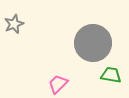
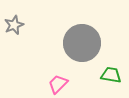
gray star: moved 1 px down
gray circle: moved 11 px left
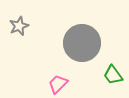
gray star: moved 5 px right, 1 px down
green trapezoid: moved 2 px right; rotated 135 degrees counterclockwise
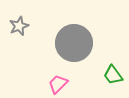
gray circle: moved 8 px left
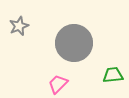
green trapezoid: rotated 120 degrees clockwise
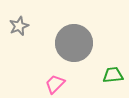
pink trapezoid: moved 3 px left
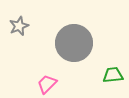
pink trapezoid: moved 8 px left
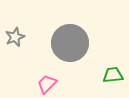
gray star: moved 4 px left, 11 px down
gray circle: moved 4 px left
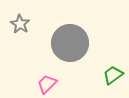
gray star: moved 5 px right, 13 px up; rotated 18 degrees counterclockwise
green trapezoid: rotated 30 degrees counterclockwise
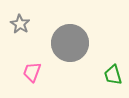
green trapezoid: rotated 70 degrees counterclockwise
pink trapezoid: moved 15 px left, 12 px up; rotated 25 degrees counterclockwise
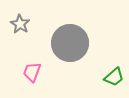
green trapezoid: moved 1 px right, 2 px down; rotated 115 degrees counterclockwise
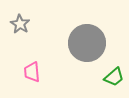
gray circle: moved 17 px right
pink trapezoid: rotated 25 degrees counterclockwise
